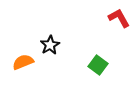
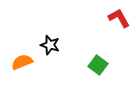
black star: rotated 24 degrees counterclockwise
orange semicircle: moved 1 px left
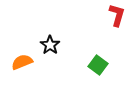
red L-shape: moved 2 px left, 3 px up; rotated 45 degrees clockwise
black star: rotated 18 degrees clockwise
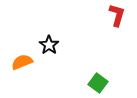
black star: moved 1 px left
green square: moved 18 px down
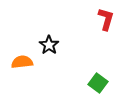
red L-shape: moved 11 px left, 4 px down
orange semicircle: rotated 15 degrees clockwise
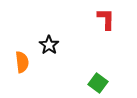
red L-shape: rotated 15 degrees counterclockwise
orange semicircle: rotated 90 degrees clockwise
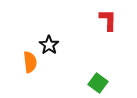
red L-shape: moved 2 px right, 1 px down
orange semicircle: moved 8 px right
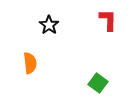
black star: moved 20 px up
orange semicircle: moved 1 px down
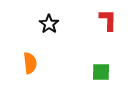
black star: moved 1 px up
green square: moved 3 px right, 11 px up; rotated 36 degrees counterclockwise
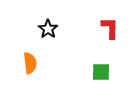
red L-shape: moved 2 px right, 8 px down
black star: moved 1 px left, 5 px down
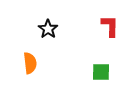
red L-shape: moved 2 px up
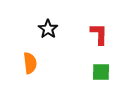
red L-shape: moved 11 px left, 8 px down
